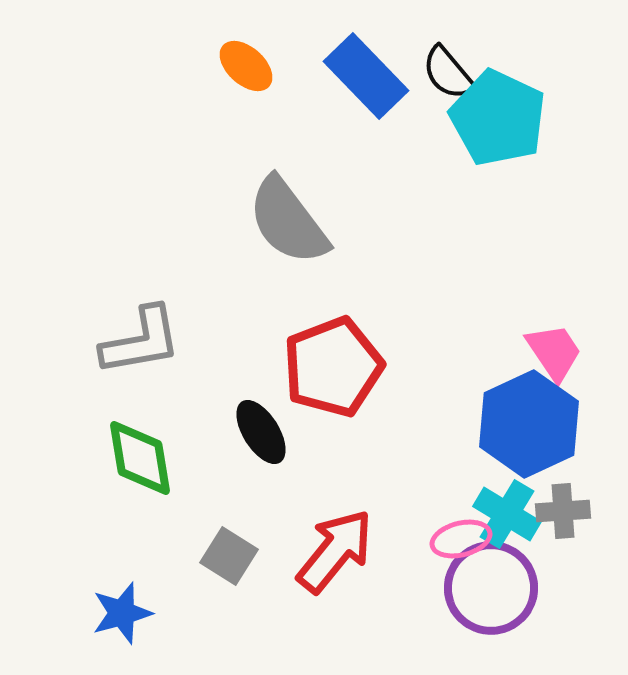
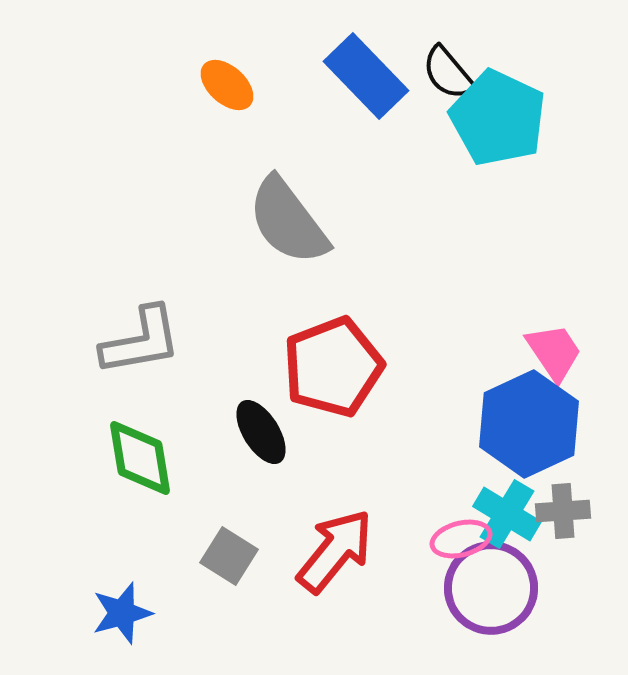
orange ellipse: moved 19 px left, 19 px down
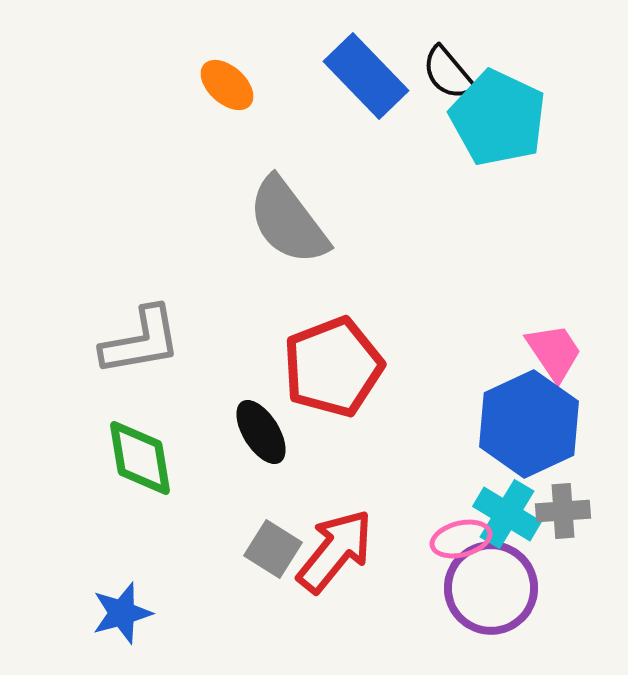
gray square: moved 44 px right, 7 px up
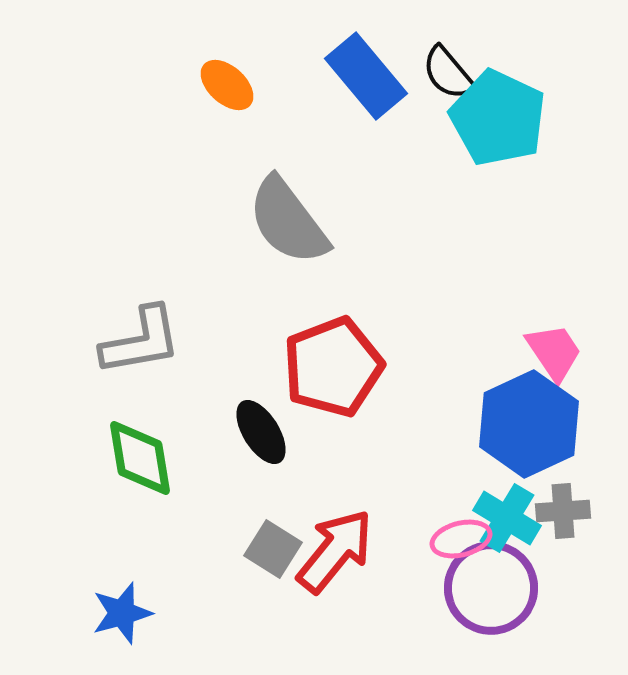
blue rectangle: rotated 4 degrees clockwise
cyan cross: moved 4 px down
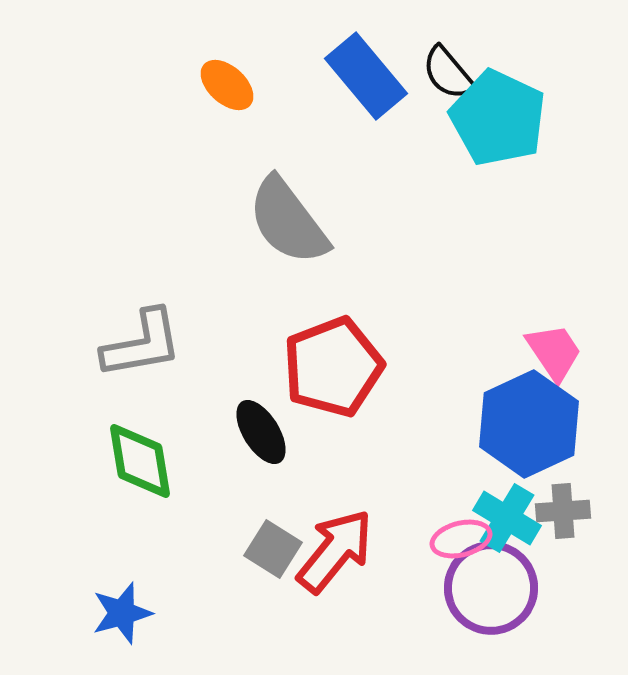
gray L-shape: moved 1 px right, 3 px down
green diamond: moved 3 px down
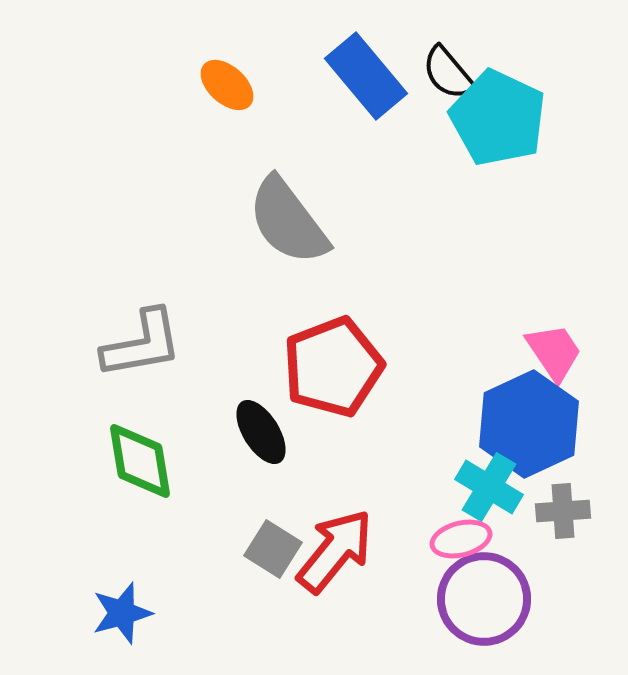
cyan cross: moved 18 px left, 31 px up
purple circle: moved 7 px left, 11 px down
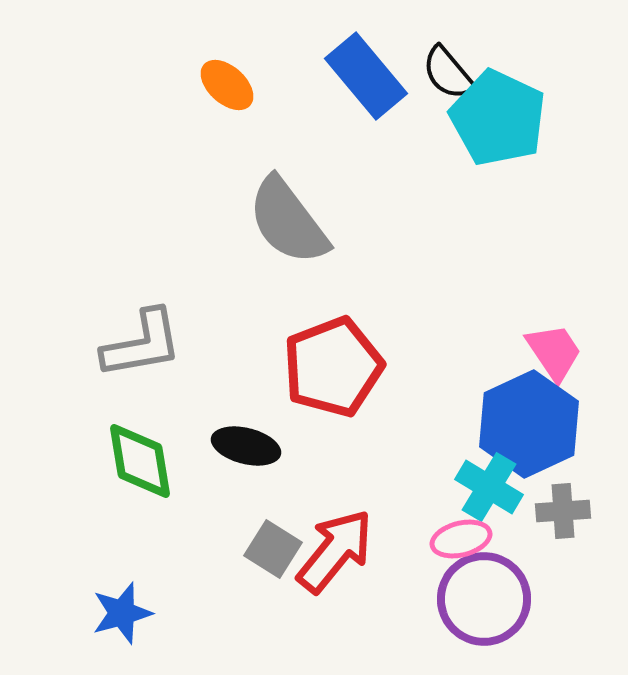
black ellipse: moved 15 px left, 14 px down; rotated 44 degrees counterclockwise
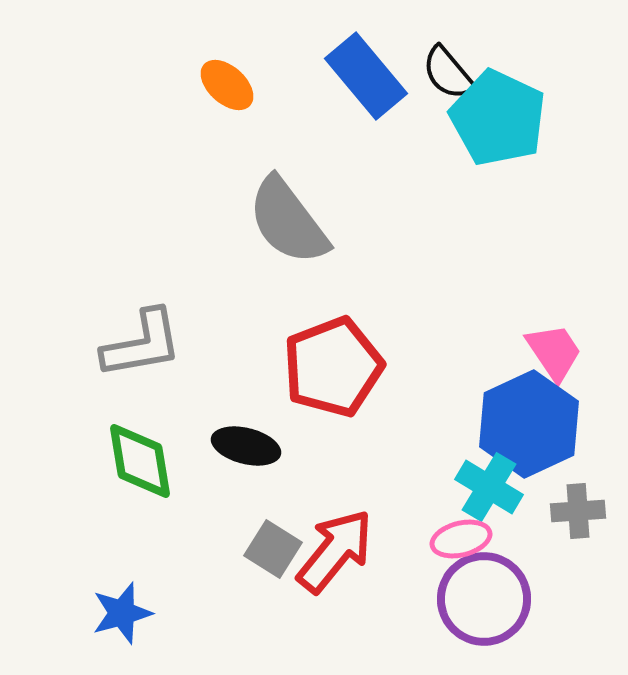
gray cross: moved 15 px right
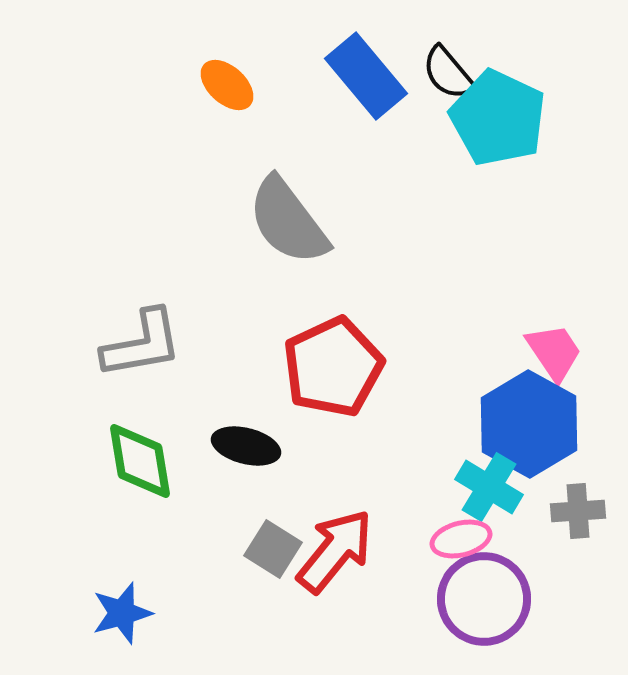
red pentagon: rotated 4 degrees counterclockwise
blue hexagon: rotated 6 degrees counterclockwise
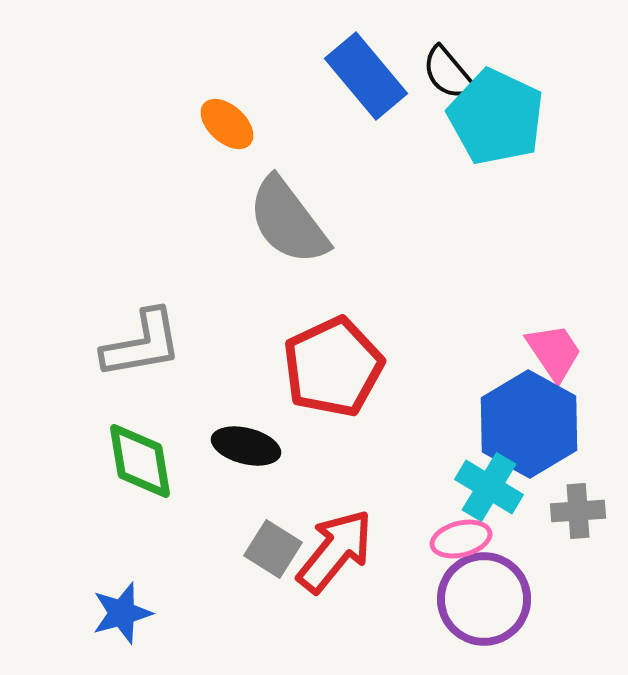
orange ellipse: moved 39 px down
cyan pentagon: moved 2 px left, 1 px up
